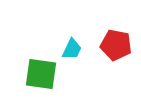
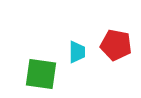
cyan trapezoid: moved 5 px right, 3 px down; rotated 25 degrees counterclockwise
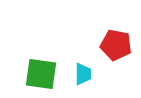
cyan trapezoid: moved 6 px right, 22 px down
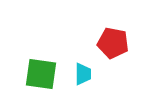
red pentagon: moved 3 px left, 2 px up
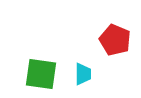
red pentagon: moved 2 px right, 3 px up; rotated 12 degrees clockwise
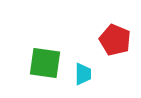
green square: moved 4 px right, 11 px up
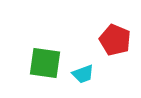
cyan trapezoid: rotated 70 degrees clockwise
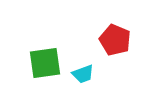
green square: rotated 16 degrees counterclockwise
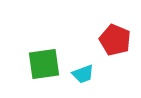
green square: moved 1 px left, 1 px down
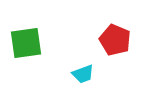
green square: moved 18 px left, 21 px up
